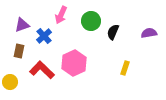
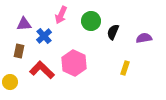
purple triangle: moved 2 px right, 1 px up; rotated 14 degrees clockwise
purple semicircle: moved 5 px left, 5 px down
pink hexagon: rotated 10 degrees counterclockwise
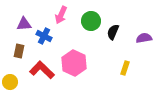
blue cross: rotated 21 degrees counterclockwise
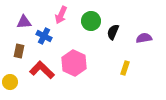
purple triangle: moved 2 px up
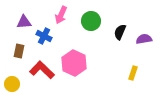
black semicircle: moved 7 px right
purple semicircle: moved 1 px down
yellow rectangle: moved 8 px right, 5 px down
yellow circle: moved 2 px right, 2 px down
